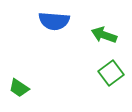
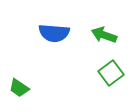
blue semicircle: moved 12 px down
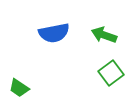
blue semicircle: rotated 16 degrees counterclockwise
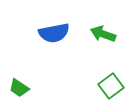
green arrow: moved 1 px left, 1 px up
green square: moved 13 px down
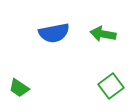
green arrow: rotated 10 degrees counterclockwise
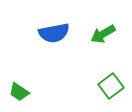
green arrow: rotated 40 degrees counterclockwise
green trapezoid: moved 4 px down
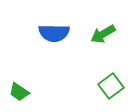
blue semicircle: rotated 12 degrees clockwise
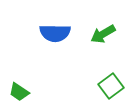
blue semicircle: moved 1 px right
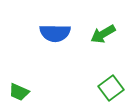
green square: moved 2 px down
green trapezoid: rotated 10 degrees counterclockwise
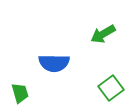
blue semicircle: moved 1 px left, 30 px down
green trapezoid: moved 1 px right, 1 px down; rotated 130 degrees counterclockwise
